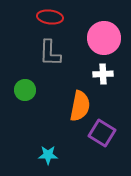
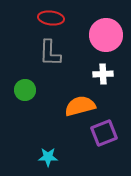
red ellipse: moved 1 px right, 1 px down
pink circle: moved 2 px right, 3 px up
orange semicircle: rotated 116 degrees counterclockwise
purple square: moved 2 px right; rotated 36 degrees clockwise
cyan star: moved 2 px down
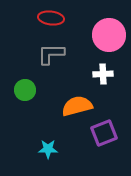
pink circle: moved 3 px right
gray L-shape: moved 1 px right, 1 px down; rotated 88 degrees clockwise
orange semicircle: moved 3 px left
cyan star: moved 8 px up
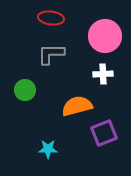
pink circle: moved 4 px left, 1 px down
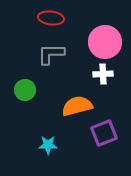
pink circle: moved 6 px down
cyan star: moved 4 px up
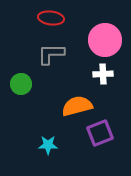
pink circle: moved 2 px up
green circle: moved 4 px left, 6 px up
purple square: moved 4 px left
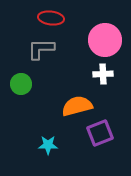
gray L-shape: moved 10 px left, 5 px up
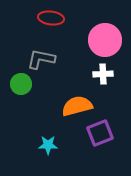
gray L-shape: moved 10 px down; rotated 12 degrees clockwise
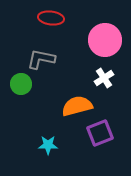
white cross: moved 1 px right, 4 px down; rotated 30 degrees counterclockwise
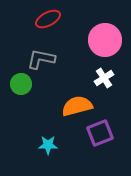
red ellipse: moved 3 px left, 1 px down; rotated 35 degrees counterclockwise
